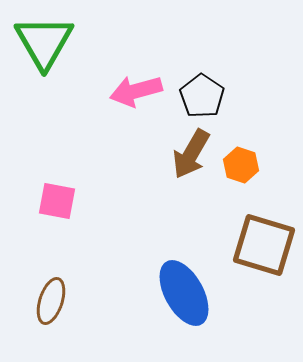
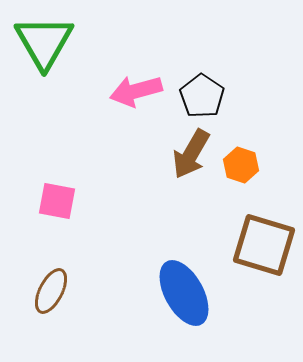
brown ellipse: moved 10 px up; rotated 9 degrees clockwise
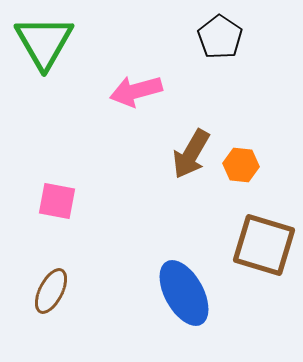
black pentagon: moved 18 px right, 59 px up
orange hexagon: rotated 12 degrees counterclockwise
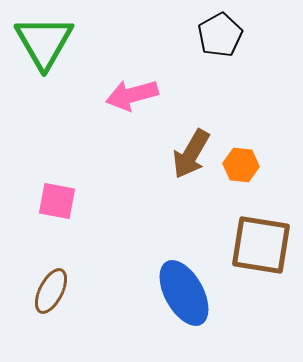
black pentagon: moved 2 px up; rotated 9 degrees clockwise
pink arrow: moved 4 px left, 4 px down
brown square: moved 3 px left; rotated 8 degrees counterclockwise
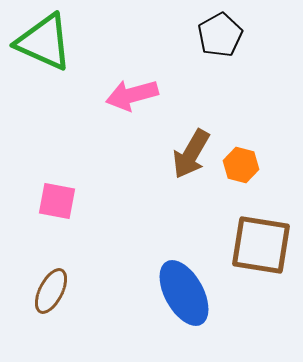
green triangle: rotated 36 degrees counterclockwise
orange hexagon: rotated 8 degrees clockwise
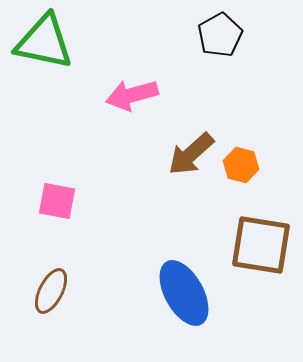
green triangle: rotated 12 degrees counterclockwise
brown arrow: rotated 18 degrees clockwise
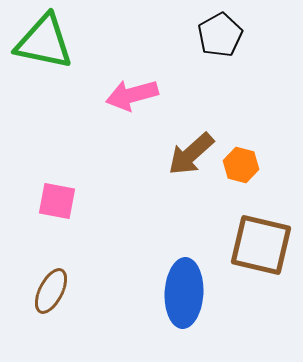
brown square: rotated 4 degrees clockwise
blue ellipse: rotated 32 degrees clockwise
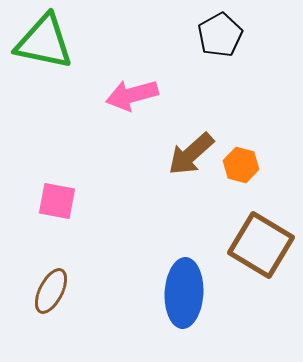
brown square: rotated 18 degrees clockwise
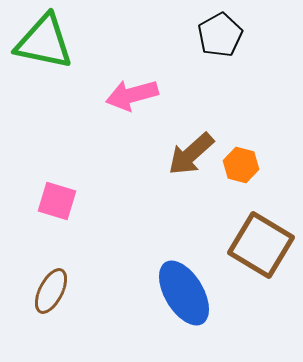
pink square: rotated 6 degrees clockwise
blue ellipse: rotated 34 degrees counterclockwise
